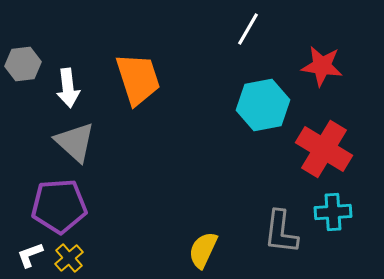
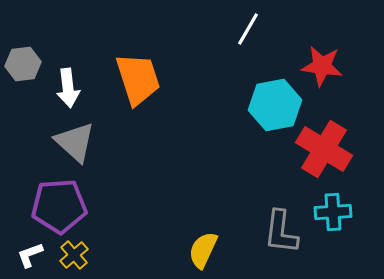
cyan hexagon: moved 12 px right
yellow cross: moved 5 px right, 3 px up
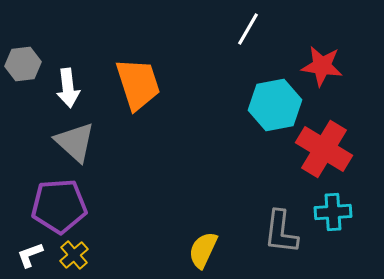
orange trapezoid: moved 5 px down
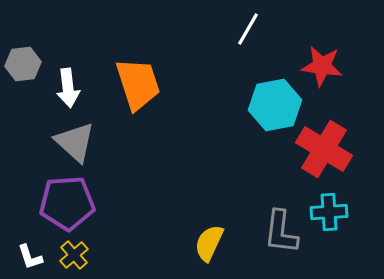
purple pentagon: moved 8 px right, 3 px up
cyan cross: moved 4 px left
yellow semicircle: moved 6 px right, 7 px up
white L-shape: moved 2 px down; rotated 88 degrees counterclockwise
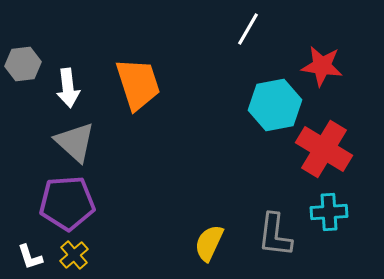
gray L-shape: moved 6 px left, 3 px down
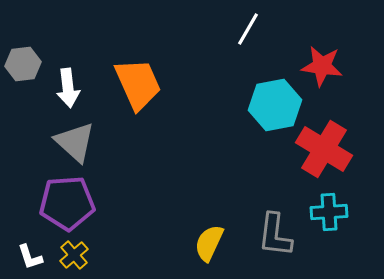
orange trapezoid: rotated 6 degrees counterclockwise
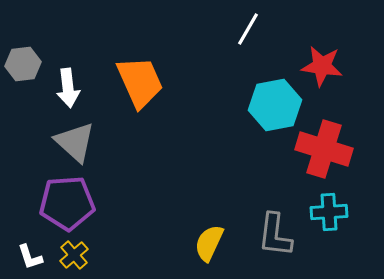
orange trapezoid: moved 2 px right, 2 px up
red cross: rotated 14 degrees counterclockwise
